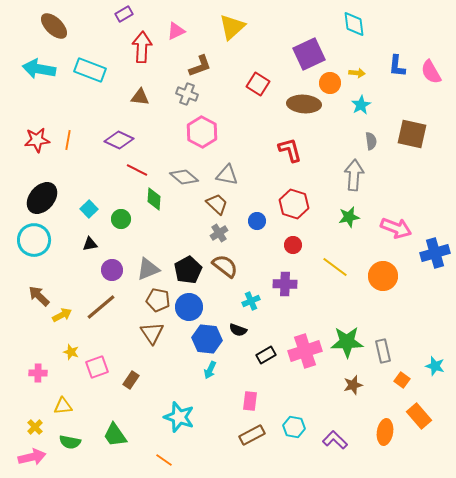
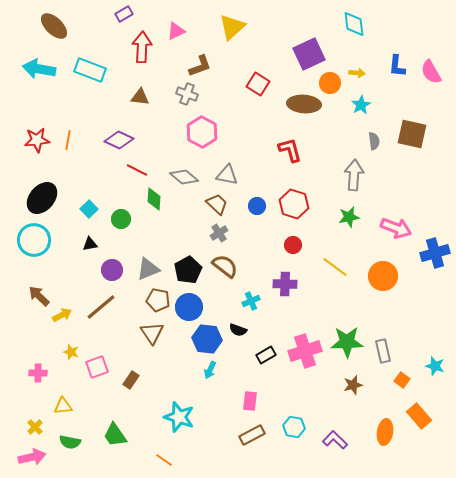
gray semicircle at (371, 141): moved 3 px right
blue circle at (257, 221): moved 15 px up
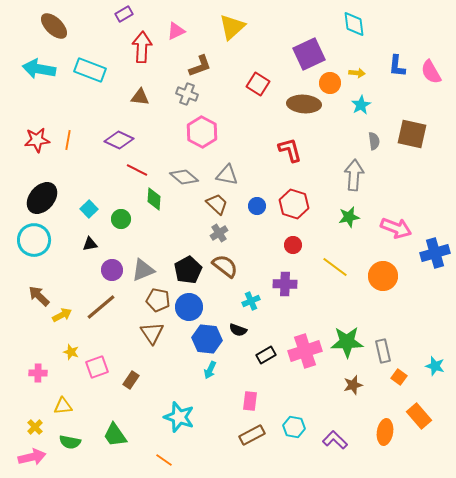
gray triangle at (148, 269): moved 5 px left, 1 px down
orange square at (402, 380): moved 3 px left, 3 px up
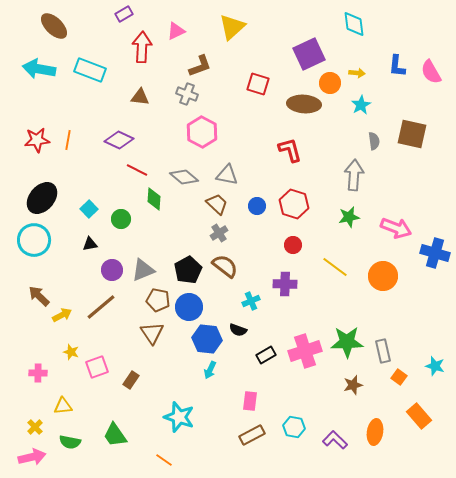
red square at (258, 84): rotated 15 degrees counterclockwise
blue cross at (435, 253): rotated 32 degrees clockwise
orange ellipse at (385, 432): moved 10 px left
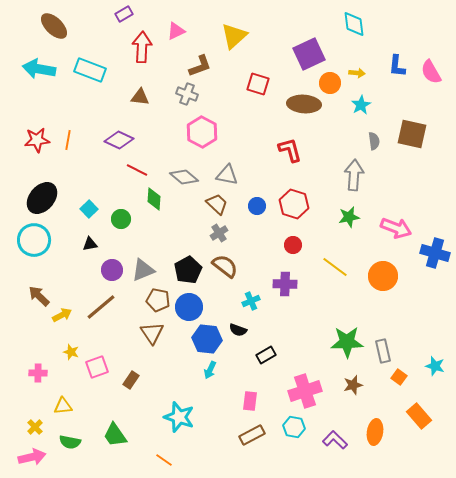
yellow triangle at (232, 27): moved 2 px right, 9 px down
pink cross at (305, 351): moved 40 px down
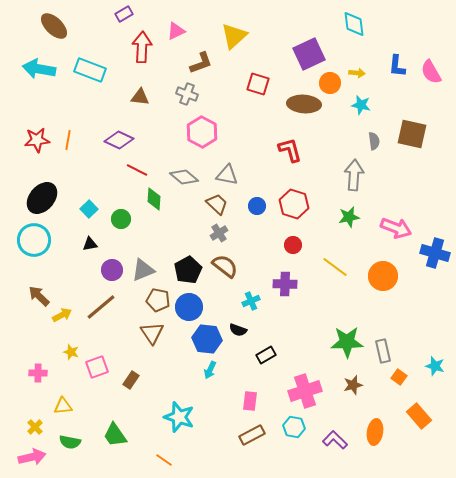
brown L-shape at (200, 66): moved 1 px right, 3 px up
cyan star at (361, 105): rotated 30 degrees counterclockwise
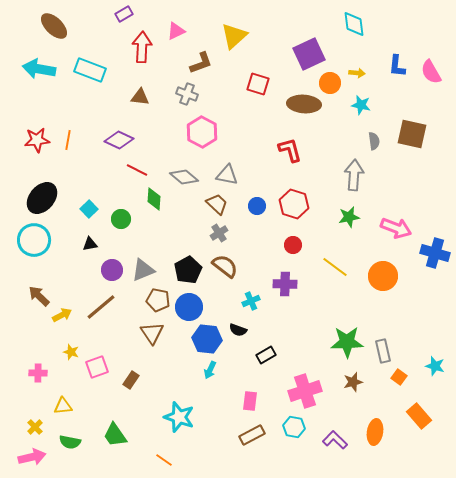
brown star at (353, 385): moved 3 px up
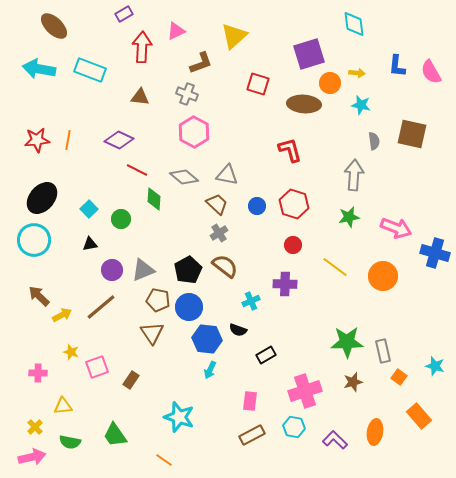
purple square at (309, 54): rotated 8 degrees clockwise
pink hexagon at (202, 132): moved 8 px left
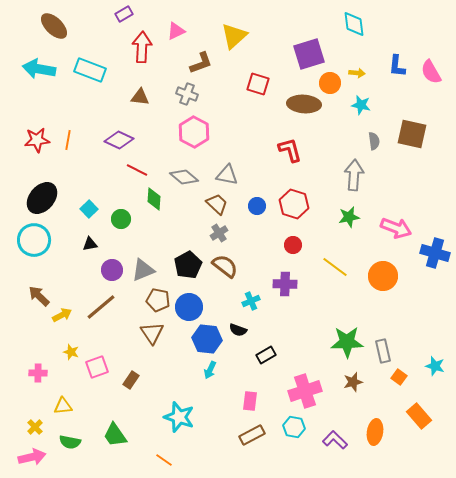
black pentagon at (188, 270): moved 5 px up
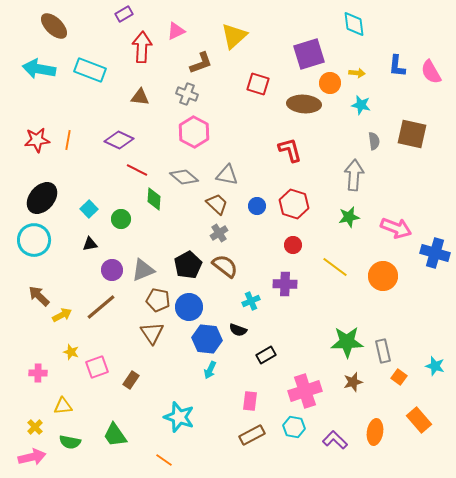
orange rectangle at (419, 416): moved 4 px down
